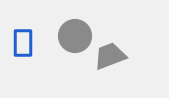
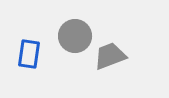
blue rectangle: moved 6 px right, 11 px down; rotated 8 degrees clockwise
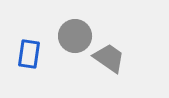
gray trapezoid: moved 1 px left, 2 px down; rotated 56 degrees clockwise
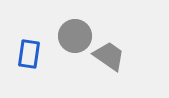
gray trapezoid: moved 2 px up
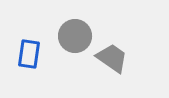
gray trapezoid: moved 3 px right, 2 px down
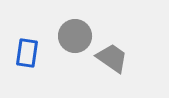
blue rectangle: moved 2 px left, 1 px up
